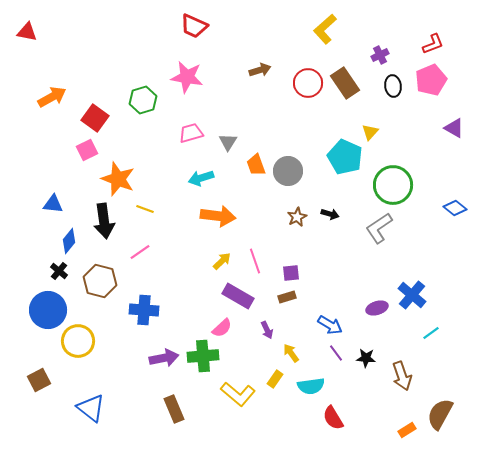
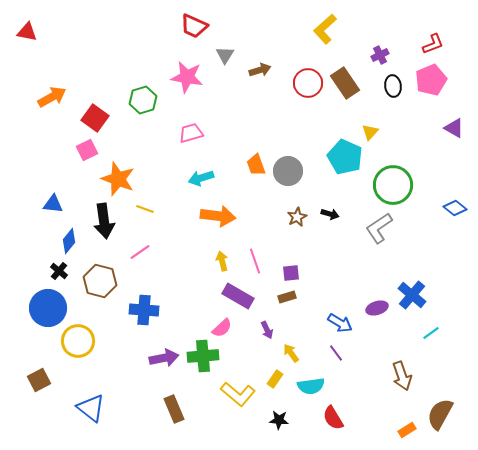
gray triangle at (228, 142): moved 3 px left, 87 px up
yellow arrow at (222, 261): rotated 60 degrees counterclockwise
blue circle at (48, 310): moved 2 px up
blue arrow at (330, 325): moved 10 px right, 2 px up
black star at (366, 358): moved 87 px left, 62 px down
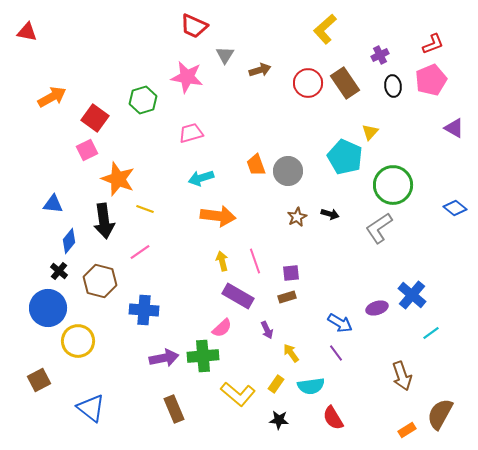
yellow rectangle at (275, 379): moved 1 px right, 5 px down
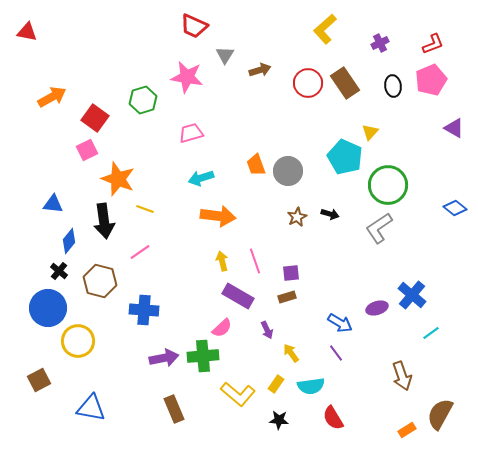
purple cross at (380, 55): moved 12 px up
green circle at (393, 185): moved 5 px left
blue triangle at (91, 408): rotated 28 degrees counterclockwise
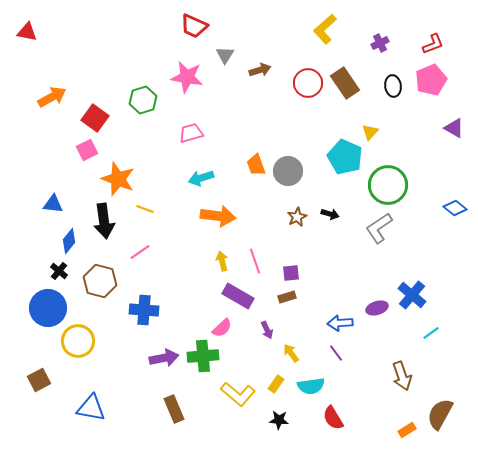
blue arrow at (340, 323): rotated 145 degrees clockwise
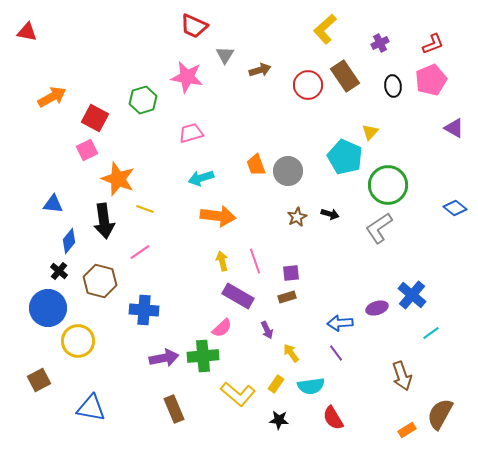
red circle at (308, 83): moved 2 px down
brown rectangle at (345, 83): moved 7 px up
red square at (95, 118): rotated 8 degrees counterclockwise
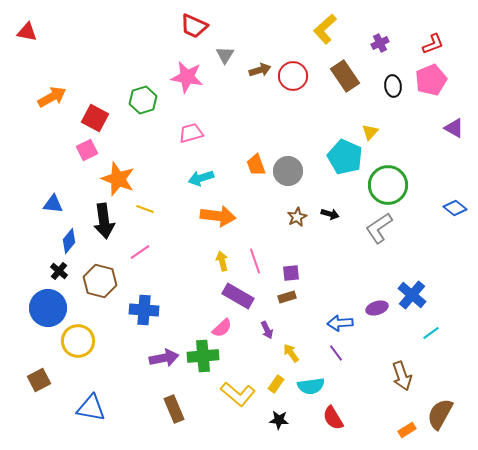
red circle at (308, 85): moved 15 px left, 9 px up
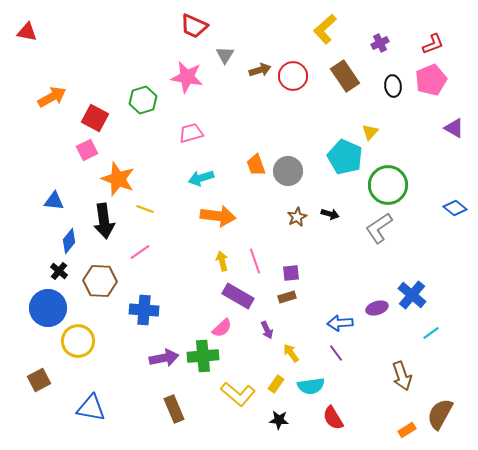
blue triangle at (53, 204): moved 1 px right, 3 px up
brown hexagon at (100, 281): rotated 12 degrees counterclockwise
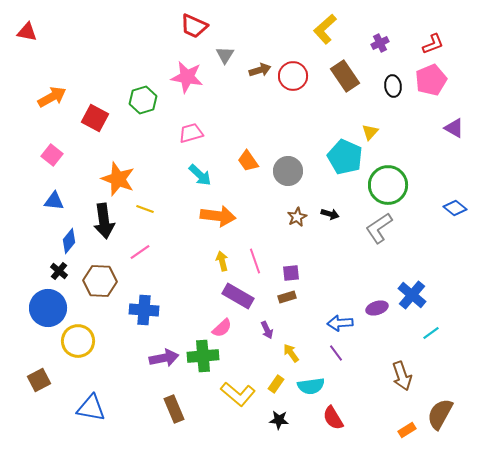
pink square at (87, 150): moved 35 px left, 5 px down; rotated 25 degrees counterclockwise
orange trapezoid at (256, 165): moved 8 px left, 4 px up; rotated 15 degrees counterclockwise
cyan arrow at (201, 178): moved 1 px left, 3 px up; rotated 120 degrees counterclockwise
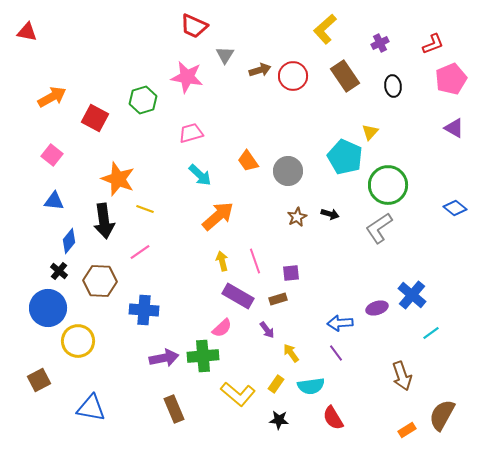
pink pentagon at (431, 80): moved 20 px right, 1 px up
orange arrow at (218, 216): rotated 48 degrees counterclockwise
brown rectangle at (287, 297): moved 9 px left, 2 px down
purple arrow at (267, 330): rotated 12 degrees counterclockwise
brown semicircle at (440, 414): moved 2 px right, 1 px down
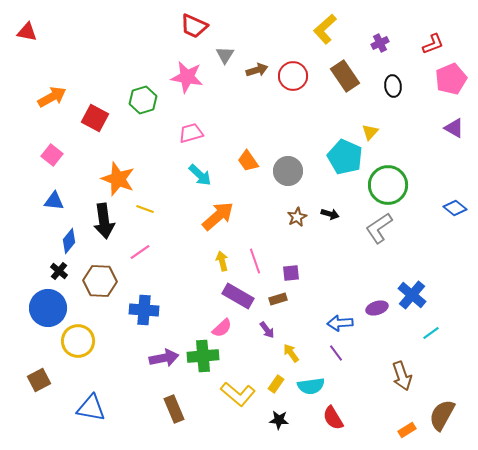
brown arrow at (260, 70): moved 3 px left
